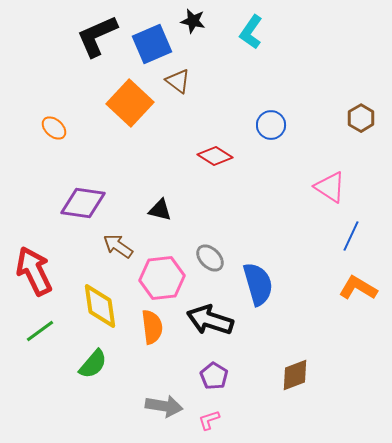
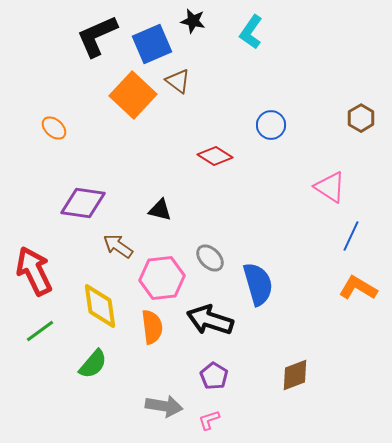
orange square: moved 3 px right, 8 px up
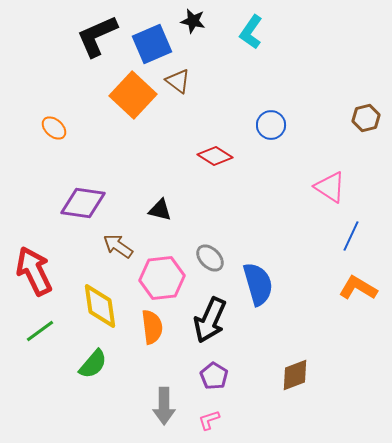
brown hexagon: moved 5 px right; rotated 16 degrees clockwise
black arrow: rotated 84 degrees counterclockwise
gray arrow: rotated 81 degrees clockwise
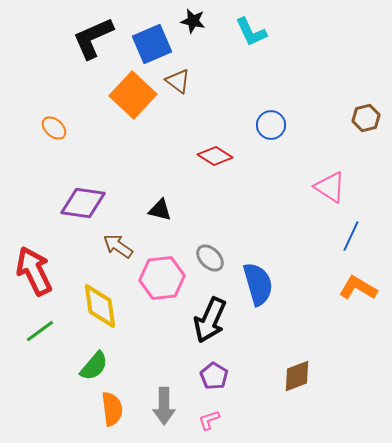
cyan L-shape: rotated 60 degrees counterclockwise
black L-shape: moved 4 px left, 2 px down
orange semicircle: moved 40 px left, 82 px down
green semicircle: moved 1 px right, 2 px down
brown diamond: moved 2 px right, 1 px down
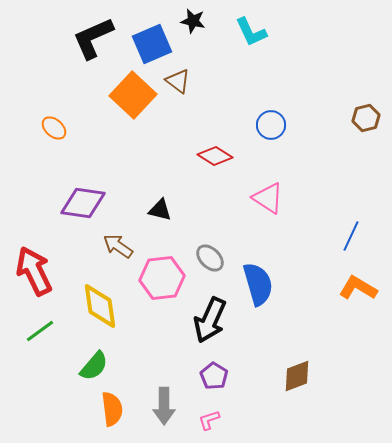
pink triangle: moved 62 px left, 11 px down
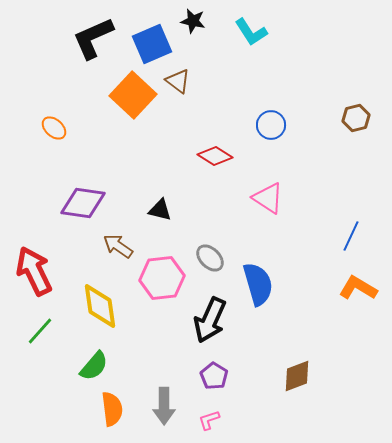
cyan L-shape: rotated 8 degrees counterclockwise
brown hexagon: moved 10 px left
green line: rotated 12 degrees counterclockwise
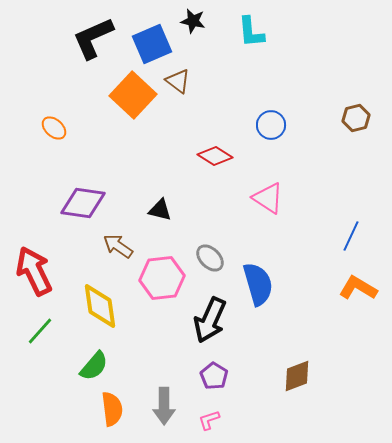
cyan L-shape: rotated 28 degrees clockwise
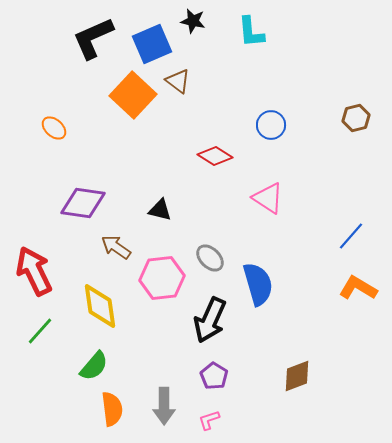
blue line: rotated 16 degrees clockwise
brown arrow: moved 2 px left, 1 px down
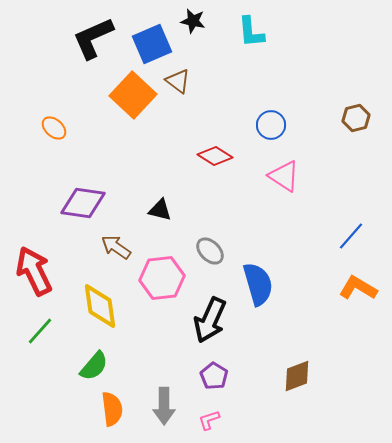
pink triangle: moved 16 px right, 22 px up
gray ellipse: moved 7 px up
